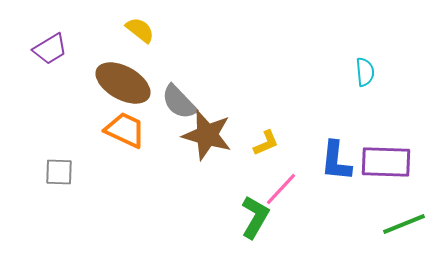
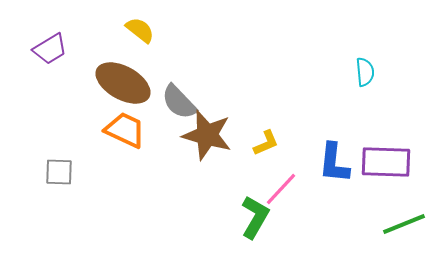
blue L-shape: moved 2 px left, 2 px down
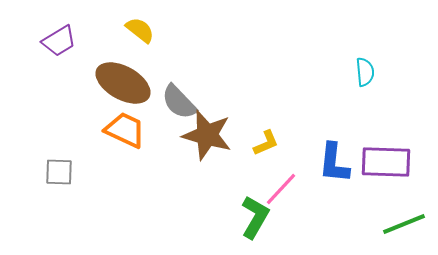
purple trapezoid: moved 9 px right, 8 px up
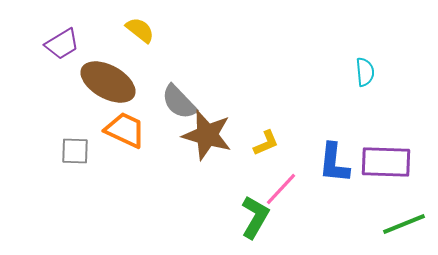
purple trapezoid: moved 3 px right, 3 px down
brown ellipse: moved 15 px left, 1 px up
gray square: moved 16 px right, 21 px up
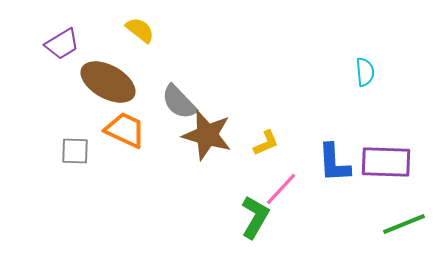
blue L-shape: rotated 9 degrees counterclockwise
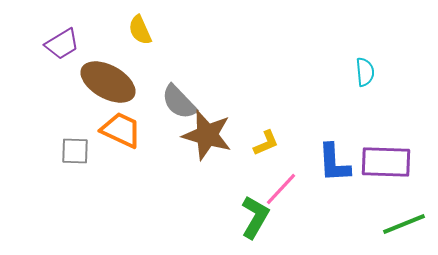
yellow semicircle: rotated 152 degrees counterclockwise
orange trapezoid: moved 4 px left
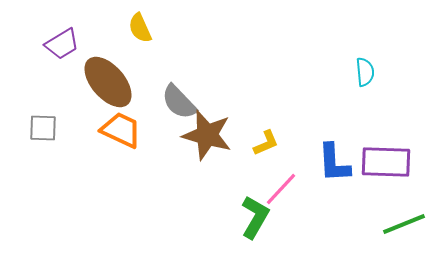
yellow semicircle: moved 2 px up
brown ellipse: rotated 20 degrees clockwise
gray square: moved 32 px left, 23 px up
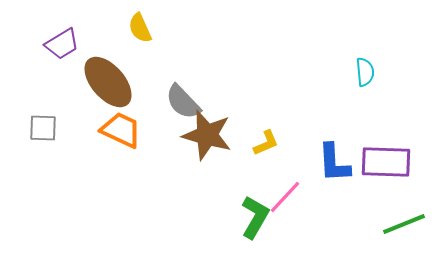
gray semicircle: moved 4 px right
pink line: moved 4 px right, 8 px down
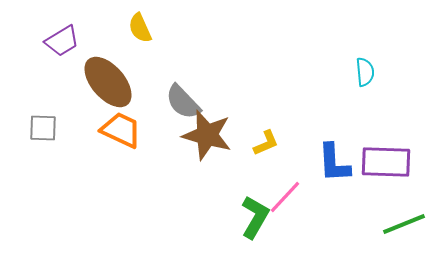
purple trapezoid: moved 3 px up
